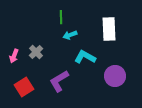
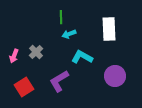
cyan arrow: moved 1 px left, 1 px up
cyan L-shape: moved 3 px left
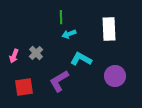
gray cross: moved 1 px down
cyan L-shape: moved 1 px left, 2 px down
red square: rotated 24 degrees clockwise
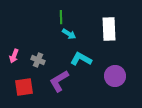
cyan arrow: rotated 128 degrees counterclockwise
gray cross: moved 2 px right, 7 px down; rotated 24 degrees counterclockwise
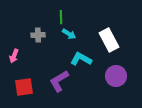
white rectangle: moved 11 px down; rotated 25 degrees counterclockwise
gray cross: moved 25 px up; rotated 24 degrees counterclockwise
purple circle: moved 1 px right
